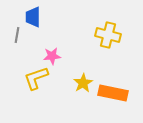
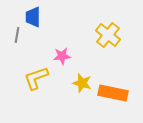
yellow cross: rotated 25 degrees clockwise
pink star: moved 10 px right
yellow star: moved 1 px left; rotated 24 degrees counterclockwise
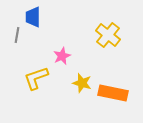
pink star: rotated 18 degrees counterclockwise
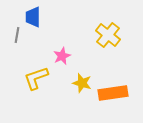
orange rectangle: rotated 20 degrees counterclockwise
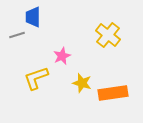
gray line: rotated 63 degrees clockwise
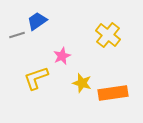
blue trapezoid: moved 4 px right, 4 px down; rotated 55 degrees clockwise
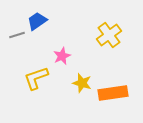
yellow cross: moved 1 px right; rotated 15 degrees clockwise
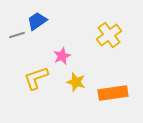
yellow star: moved 6 px left, 1 px up
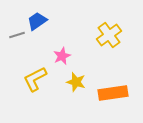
yellow L-shape: moved 1 px left, 1 px down; rotated 8 degrees counterclockwise
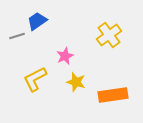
gray line: moved 1 px down
pink star: moved 3 px right
orange rectangle: moved 2 px down
